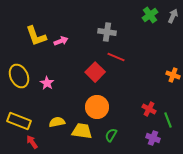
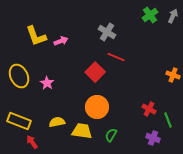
gray cross: rotated 24 degrees clockwise
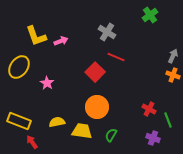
gray arrow: moved 40 px down
yellow ellipse: moved 9 px up; rotated 60 degrees clockwise
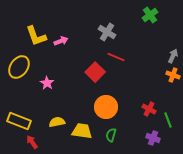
orange circle: moved 9 px right
green semicircle: rotated 16 degrees counterclockwise
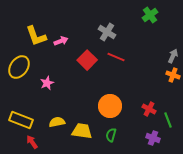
red square: moved 8 px left, 12 px up
pink star: rotated 16 degrees clockwise
orange circle: moved 4 px right, 1 px up
yellow rectangle: moved 2 px right, 1 px up
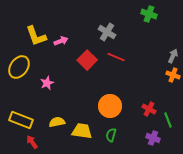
green cross: moved 1 px left, 1 px up; rotated 35 degrees counterclockwise
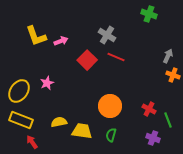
gray cross: moved 3 px down
gray arrow: moved 5 px left
yellow ellipse: moved 24 px down
yellow semicircle: moved 2 px right
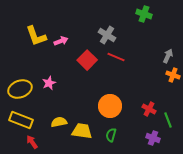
green cross: moved 5 px left
pink star: moved 2 px right
yellow ellipse: moved 1 px right, 2 px up; rotated 35 degrees clockwise
